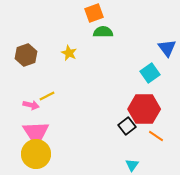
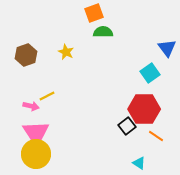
yellow star: moved 3 px left, 1 px up
pink arrow: moved 1 px down
cyan triangle: moved 7 px right, 2 px up; rotated 32 degrees counterclockwise
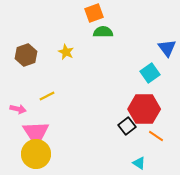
pink arrow: moved 13 px left, 3 px down
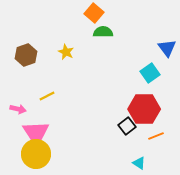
orange square: rotated 30 degrees counterclockwise
orange line: rotated 56 degrees counterclockwise
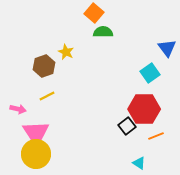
brown hexagon: moved 18 px right, 11 px down
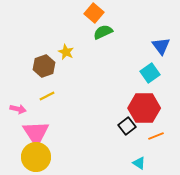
green semicircle: rotated 24 degrees counterclockwise
blue triangle: moved 6 px left, 2 px up
red hexagon: moved 1 px up
yellow circle: moved 3 px down
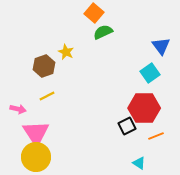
black square: rotated 12 degrees clockwise
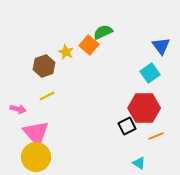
orange square: moved 5 px left, 32 px down
pink triangle: rotated 8 degrees counterclockwise
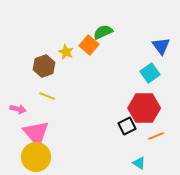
yellow line: rotated 49 degrees clockwise
